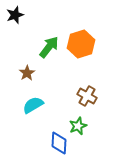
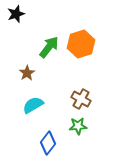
black star: moved 1 px right, 1 px up
brown cross: moved 6 px left, 3 px down
green star: rotated 18 degrees clockwise
blue diamond: moved 11 px left; rotated 35 degrees clockwise
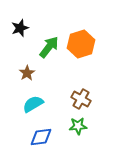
black star: moved 4 px right, 14 px down
cyan semicircle: moved 1 px up
blue diamond: moved 7 px left, 6 px up; rotated 45 degrees clockwise
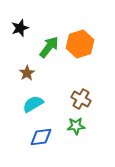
orange hexagon: moved 1 px left
green star: moved 2 px left
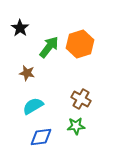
black star: rotated 18 degrees counterclockwise
brown star: rotated 28 degrees counterclockwise
cyan semicircle: moved 2 px down
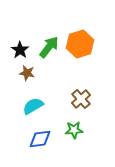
black star: moved 22 px down
brown cross: rotated 18 degrees clockwise
green star: moved 2 px left, 4 px down
blue diamond: moved 1 px left, 2 px down
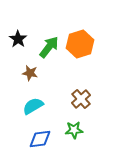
black star: moved 2 px left, 11 px up
brown star: moved 3 px right
